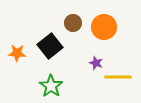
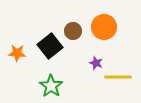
brown circle: moved 8 px down
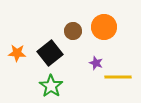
black square: moved 7 px down
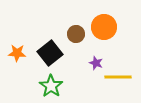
brown circle: moved 3 px right, 3 px down
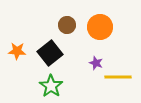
orange circle: moved 4 px left
brown circle: moved 9 px left, 9 px up
orange star: moved 2 px up
